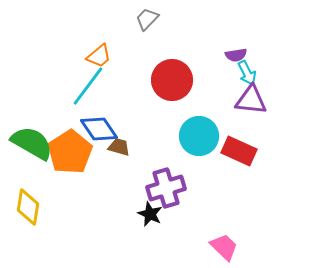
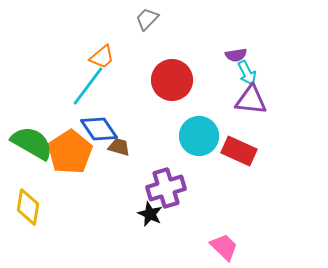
orange trapezoid: moved 3 px right, 1 px down
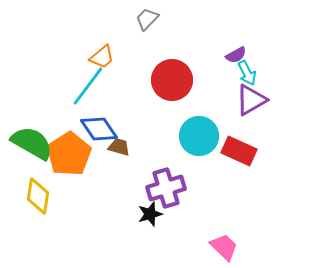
purple semicircle: rotated 20 degrees counterclockwise
purple triangle: rotated 36 degrees counterclockwise
orange pentagon: moved 1 px left, 2 px down
yellow diamond: moved 10 px right, 11 px up
black star: rotated 30 degrees clockwise
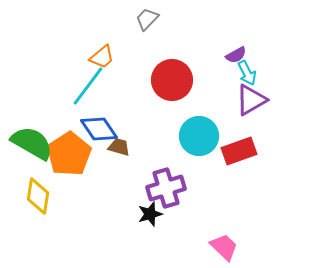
red rectangle: rotated 44 degrees counterclockwise
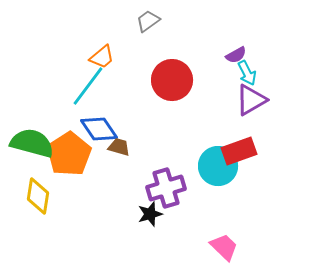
gray trapezoid: moved 1 px right, 2 px down; rotated 10 degrees clockwise
cyan circle: moved 19 px right, 30 px down
green semicircle: rotated 15 degrees counterclockwise
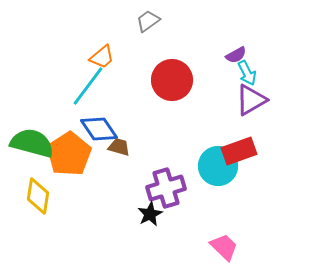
black star: rotated 10 degrees counterclockwise
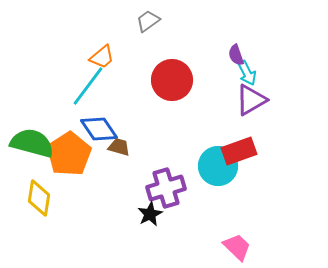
purple semicircle: rotated 100 degrees clockwise
yellow diamond: moved 1 px right, 2 px down
pink trapezoid: moved 13 px right
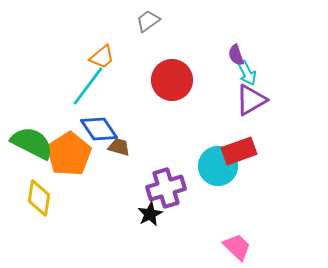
green semicircle: rotated 12 degrees clockwise
